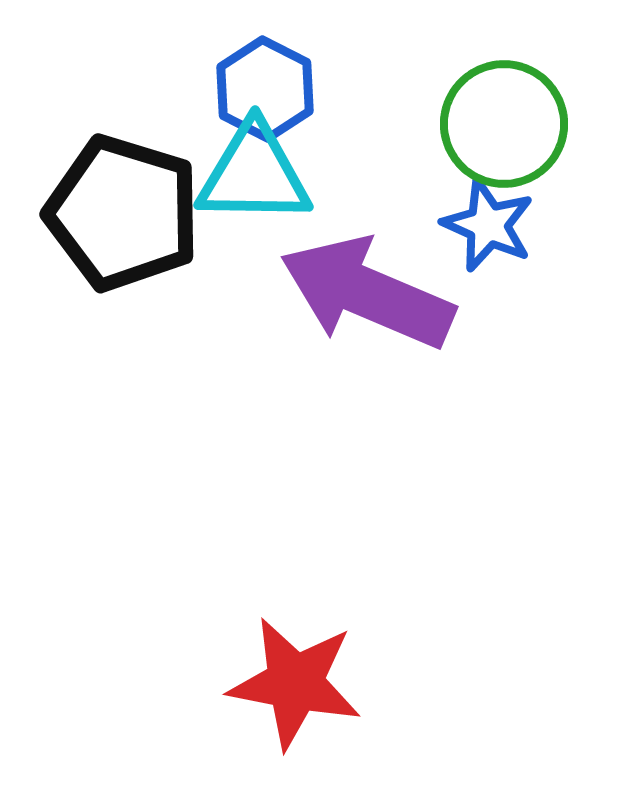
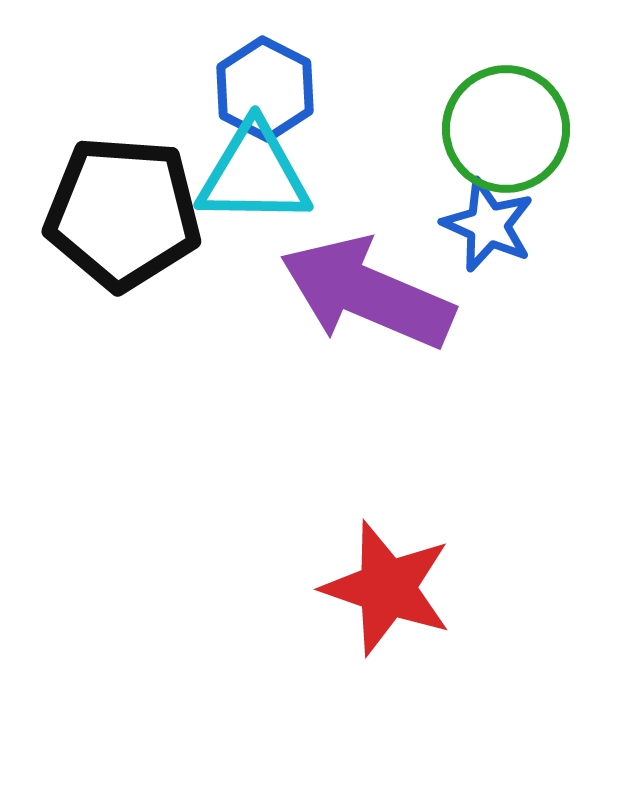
green circle: moved 2 px right, 5 px down
black pentagon: rotated 13 degrees counterclockwise
red star: moved 92 px right, 95 px up; rotated 8 degrees clockwise
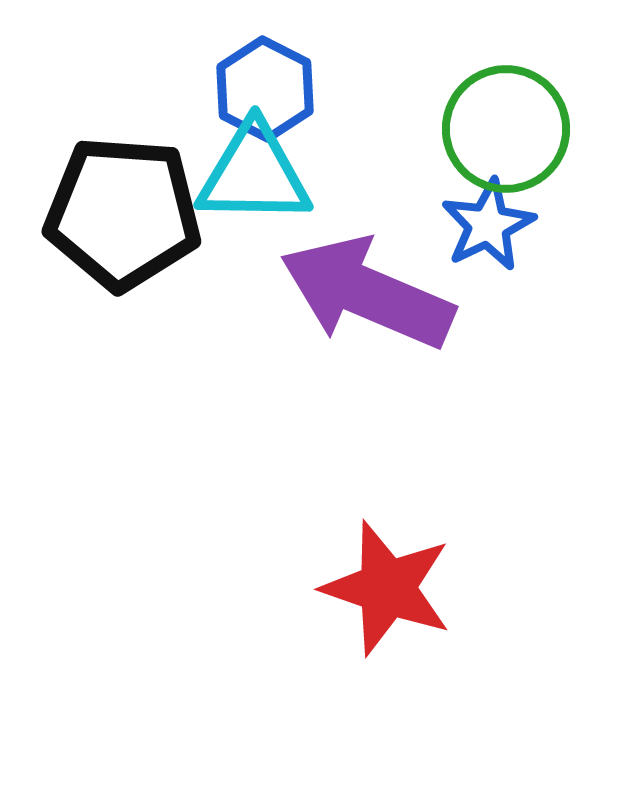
blue star: rotated 22 degrees clockwise
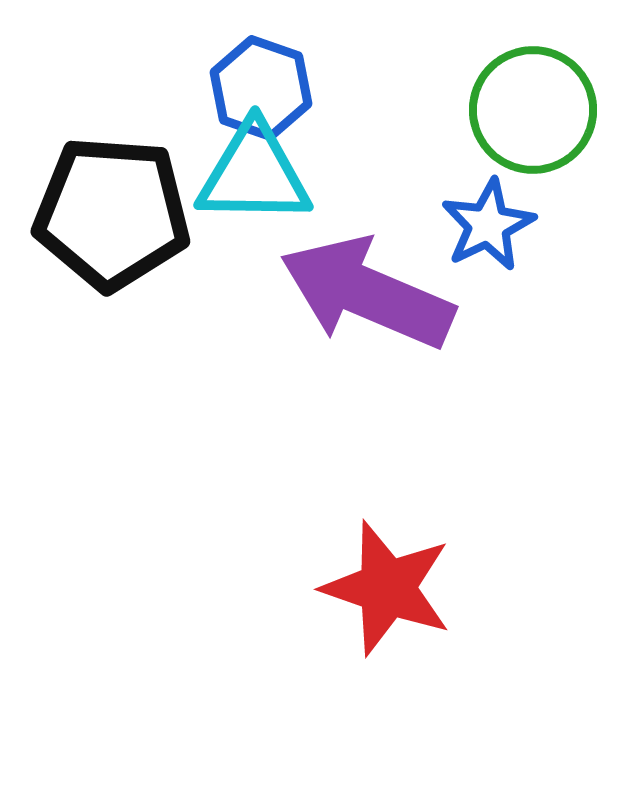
blue hexagon: moved 4 px left, 1 px up; rotated 8 degrees counterclockwise
green circle: moved 27 px right, 19 px up
black pentagon: moved 11 px left
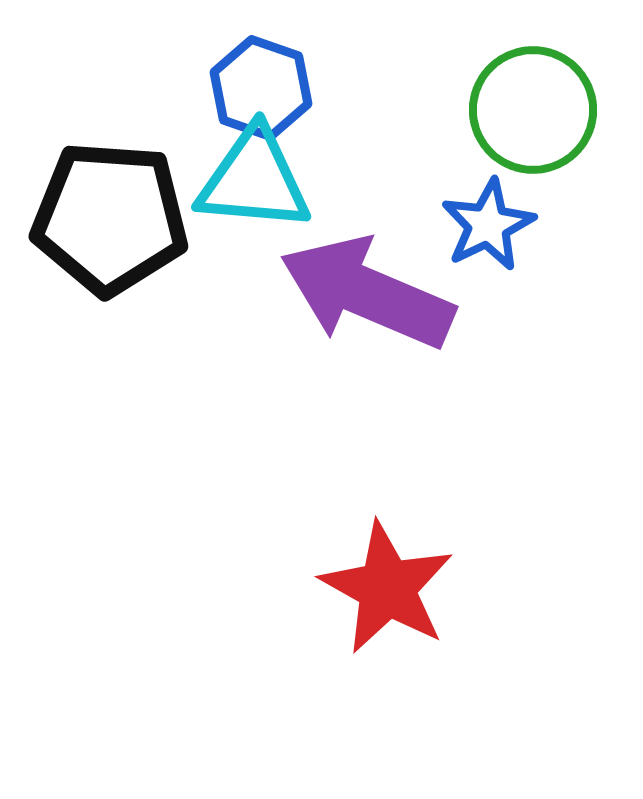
cyan triangle: moved 6 px down; rotated 4 degrees clockwise
black pentagon: moved 2 px left, 5 px down
red star: rotated 10 degrees clockwise
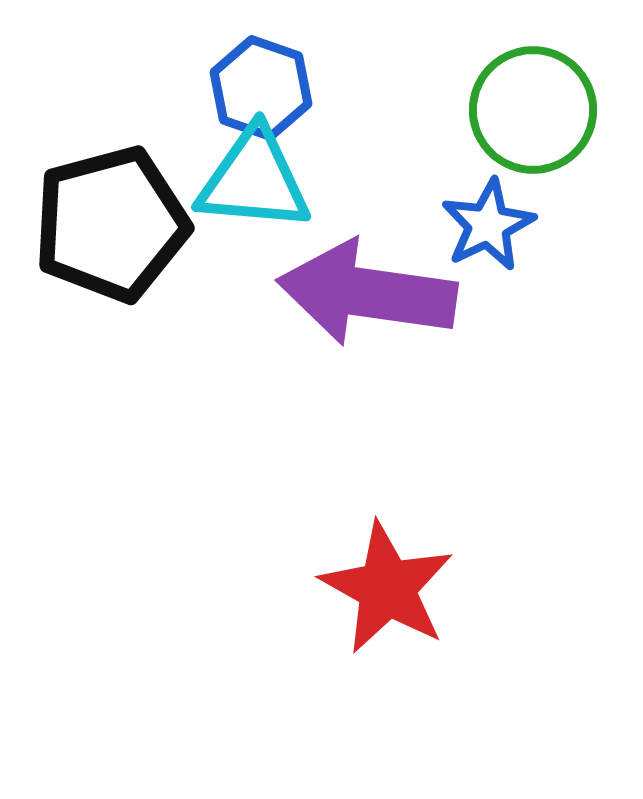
black pentagon: moved 1 px right, 6 px down; rotated 19 degrees counterclockwise
purple arrow: rotated 15 degrees counterclockwise
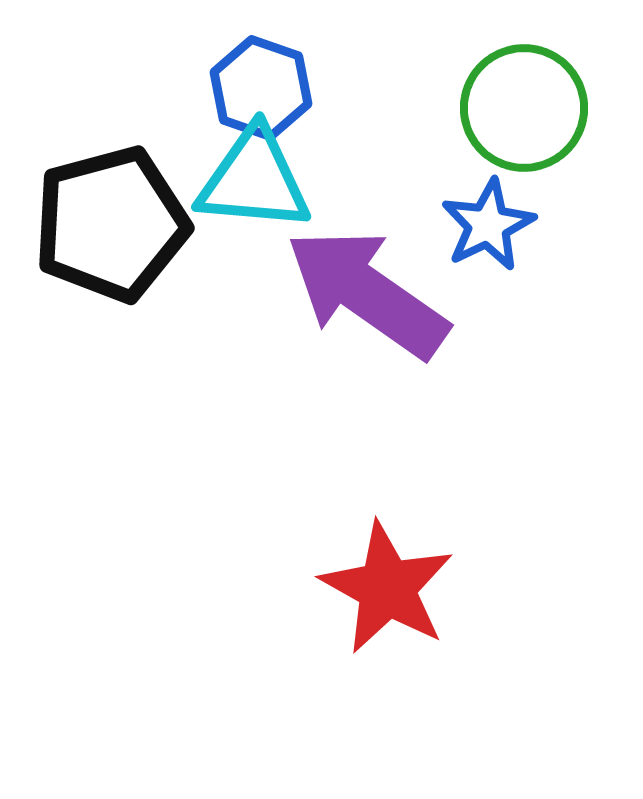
green circle: moved 9 px left, 2 px up
purple arrow: rotated 27 degrees clockwise
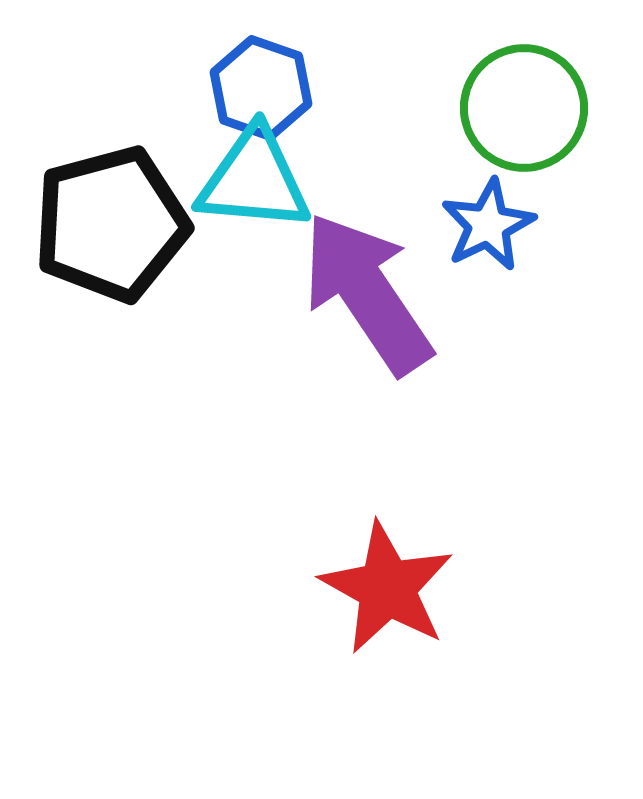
purple arrow: rotated 21 degrees clockwise
